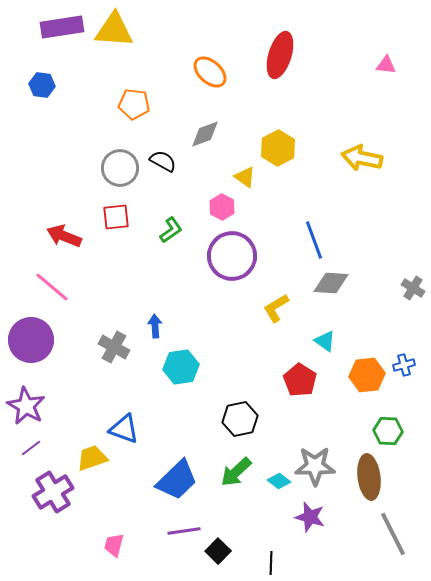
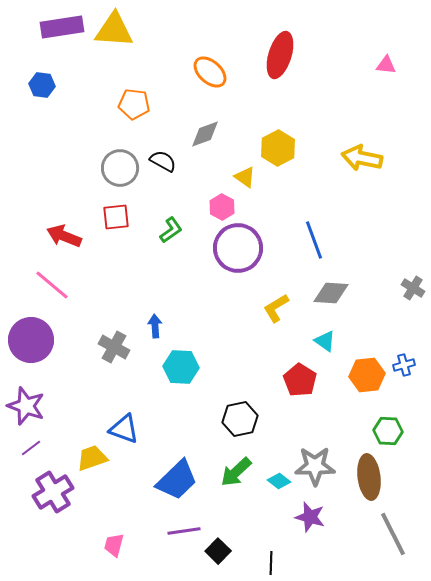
purple circle at (232, 256): moved 6 px right, 8 px up
gray diamond at (331, 283): moved 10 px down
pink line at (52, 287): moved 2 px up
cyan hexagon at (181, 367): rotated 12 degrees clockwise
purple star at (26, 406): rotated 9 degrees counterclockwise
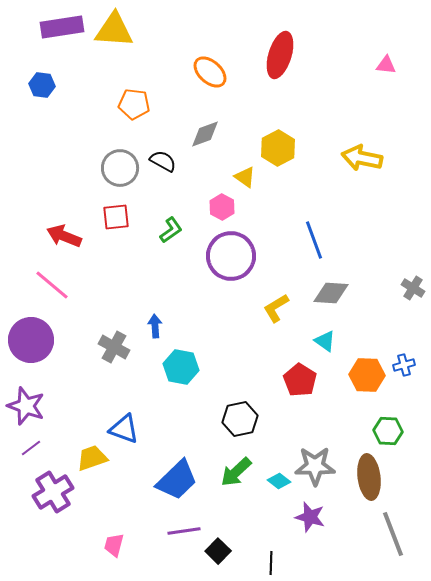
purple circle at (238, 248): moved 7 px left, 8 px down
cyan hexagon at (181, 367): rotated 8 degrees clockwise
orange hexagon at (367, 375): rotated 8 degrees clockwise
gray line at (393, 534): rotated 6 degrees clockwise
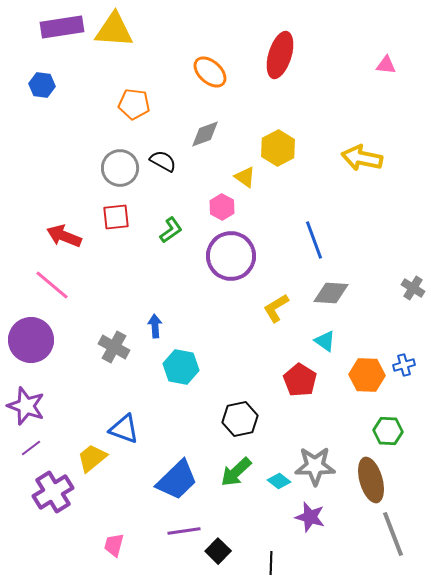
yellow trapezoid at (92, 458): rotated 20 degrees counterclockwise
brown ellipse at (369, 477): moved 2 px right, 3 px down; rotated 9 degrees counterclockwise
